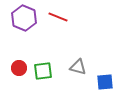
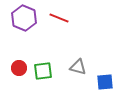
red line: moved 1 px right, 1 px down
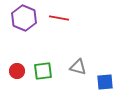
red line: rotated 12 degrees counterclockwise
red circle: moved 2 px left, 3 px down
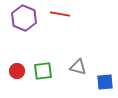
red line: moved 1 px right, 4 px up
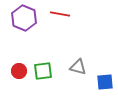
red circle: moved 2 px right
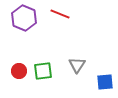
red line: rotated 12 degrees clockwise
gray triangle: moved 1 px left, 2 px up; rotated 48 degrees clockwise
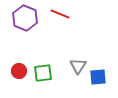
purple hexagon: moved 1 px right
gray triangle: moved 1 px right, 1 px down
green square: moved 2 px down
blue square: moved 7 px left, 5 px up
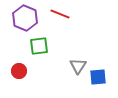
green square: moved 4 px left, 27 px up
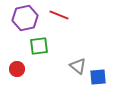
red line: moved 1 px left, 1 px down
purple hexagon: rotated 25 degrees clockwise
gray triangle: rotated 24 degrees counterclockwise
red circle: moved 2 px left, 2 px up
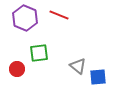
purple hexagon: rotated 25 degrees counterclockwise
green square: moved 7 px down
